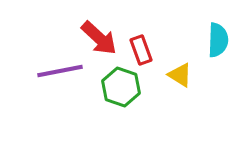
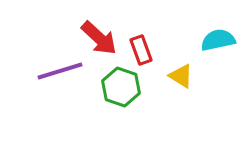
cyan semicircle: rotated 104 degrees counterclockwise
purple line: rotated 6 degrees counterclockwise
yellow triangle: moved 1 px right, 1 px down
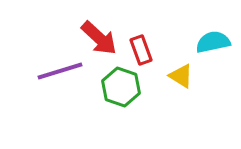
cyan semicircle: moved 5 px left, 2 px down
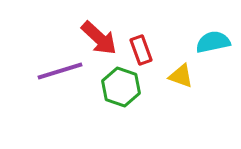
yellow triangle: rotated 12 degrees counterclockwise
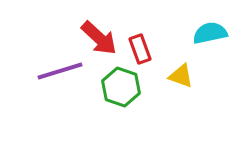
cyan semicircle: moved 3 px left, 9 px up
red rectangle: moved 1 px left, 1 px up
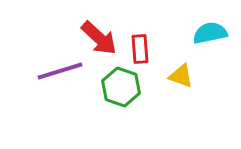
red rectangle: rotated 16 degrees clockwise
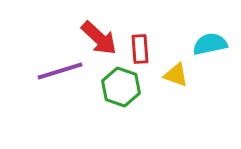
cyan semicircle: moved 11 px down
yellow triangle: moved 5 px left, 1 px up
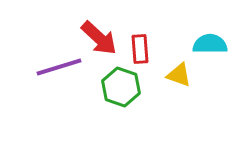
cyan semicircle: rotated 12 degrees clockwise
purple line: moved 1 px left, 4 px up
yellow triangle: moved 3 px right
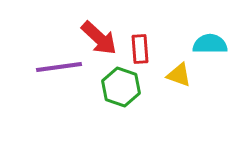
purple line: rotated 9 degrees clockwise
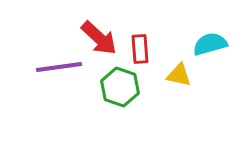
cyan semicircle: rotated 16 degrees counterclockwise
yellow triangle: rotated 8 degrees counterclockwise
green hexagon: moved 1 px left
